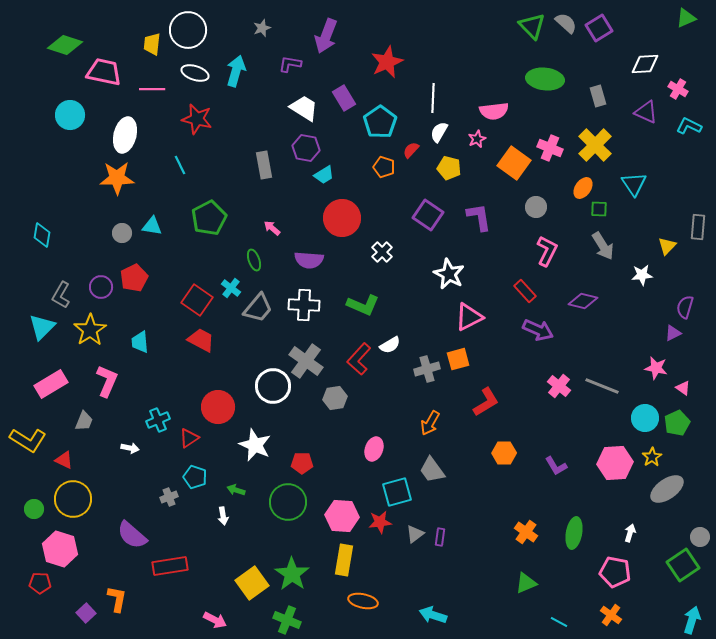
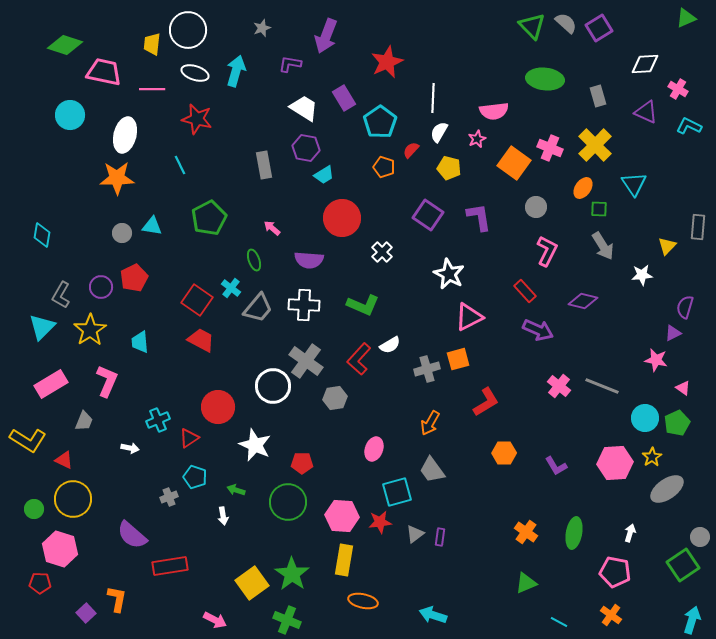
pink star at (656, 368): moved 8 px up
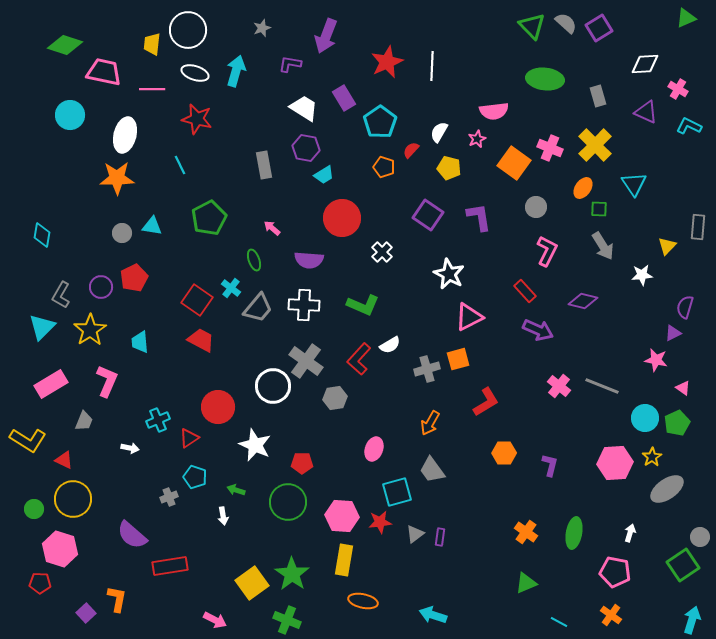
white line at (433, 98): moved 1 px left, 32 px up
purple L-shape at (556, 466): moved 6 px left, 1 px up; rotated 135 degrees counterclockwise
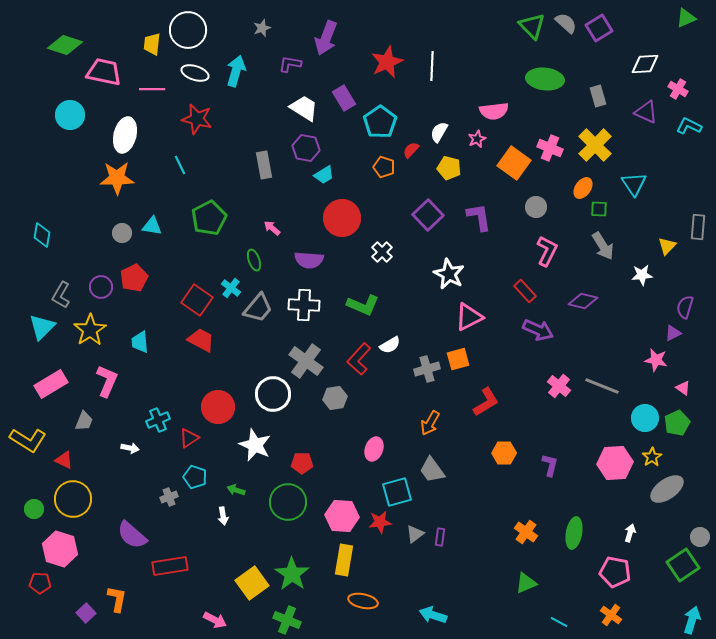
purple arrow at (326, 36): moved 2 px down
purple square at (428, 215): rotated 12 degrees clockwise
white circle at (273, 386): moved 8 px down
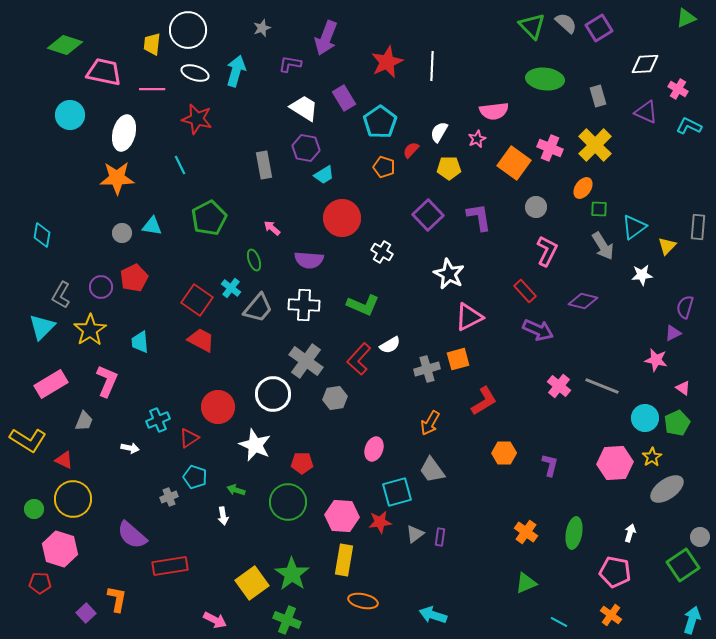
white ellipse at (125, 135): moved 1 px left, 2 px up
yellow pentagon at (449, 168): rotated 15 degrees counterclockwise
cyan triangle at (634, 184): moved 43 px down; rotated 28 degrees clockwise
white cross at (382, 252): rotated 15 degrees counterclockwise
red L-shape at (486, 402): moved 2 px left, 1 px up
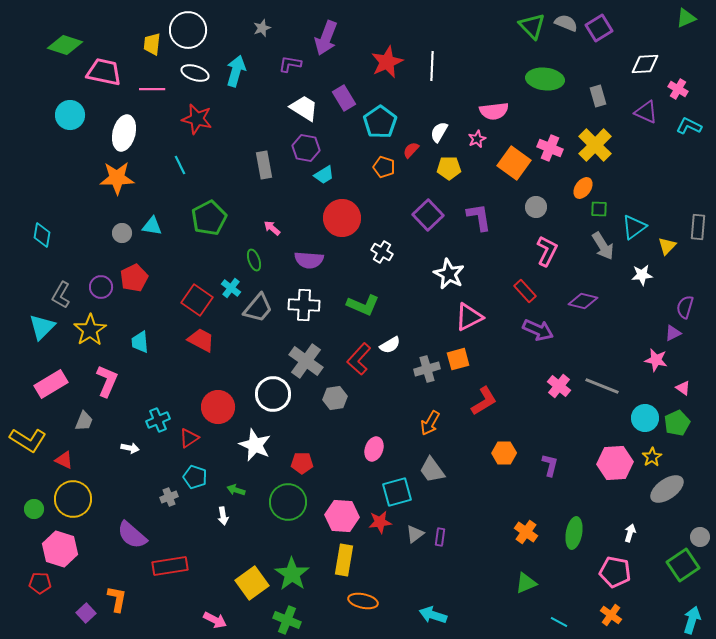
gray semicircle at (566, 23): rotated 20 degrees counterclockwise
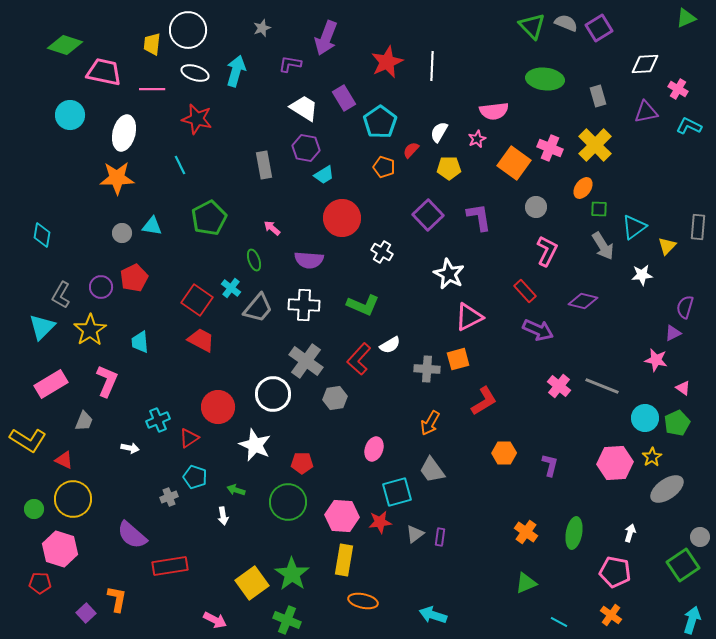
purple triangle at (646, 112): rotated 35 degrees counterclockwise
gray cross at (427, 369): rotated 20 degrees clockwise
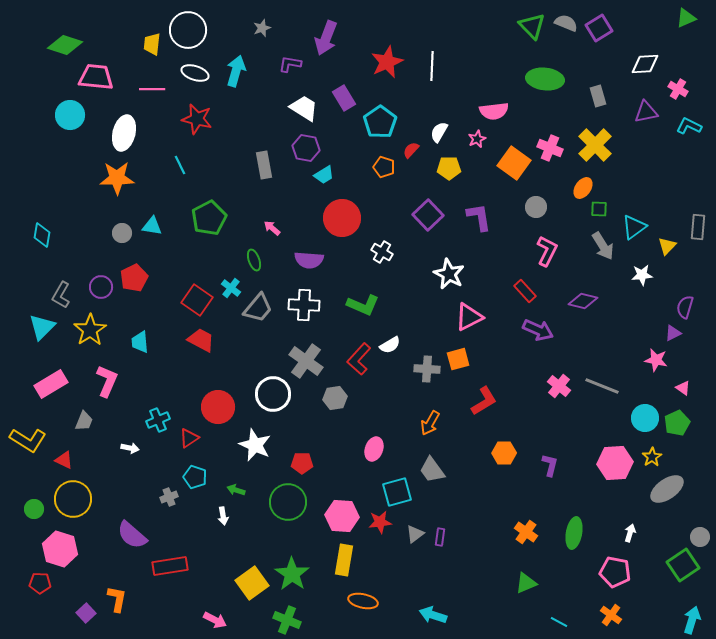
pink trapezoid at (104, 72): moved 8 px left, 5 px down; rotated 6 degrees counterclockwise
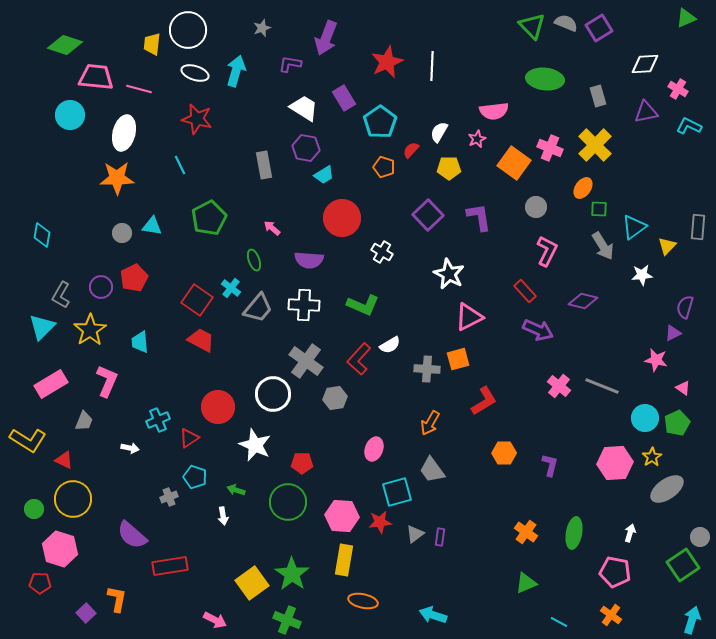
pink line at (152, 89): moved 13 px left; rotated 15 degrees clockwise
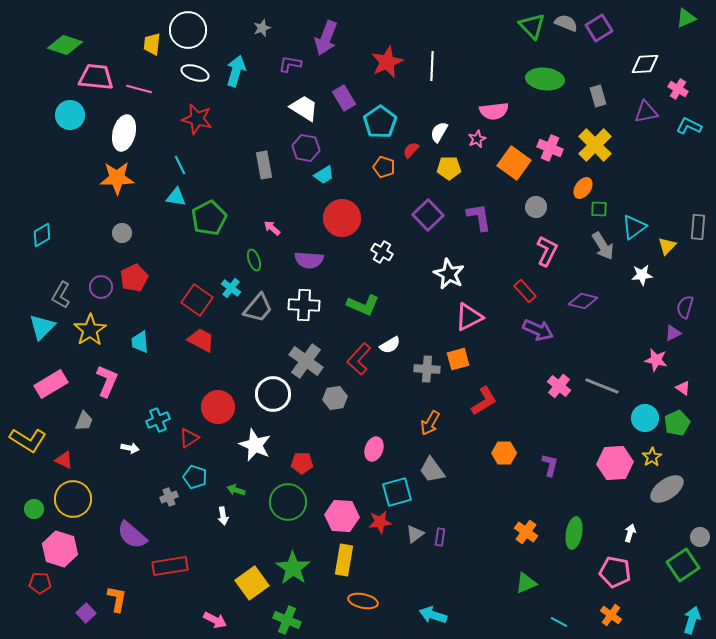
cyan triangle at (152, 226): moved 24 px right, 29 px up
cyan diamond at (42, 235): rotated 50 degrees clockwise
green star at (292, 574): moved 1 px right, 6 px up
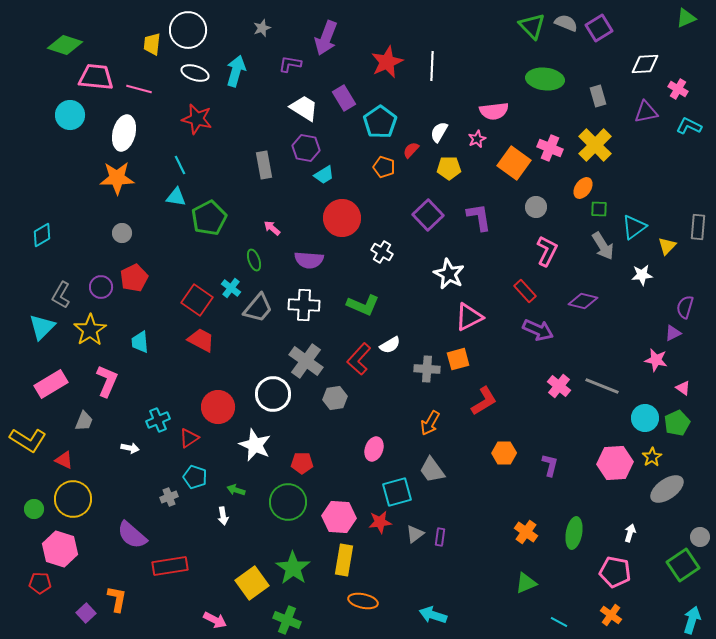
pink hexagon at (342, 516): moved 3 px left, 1 px down
